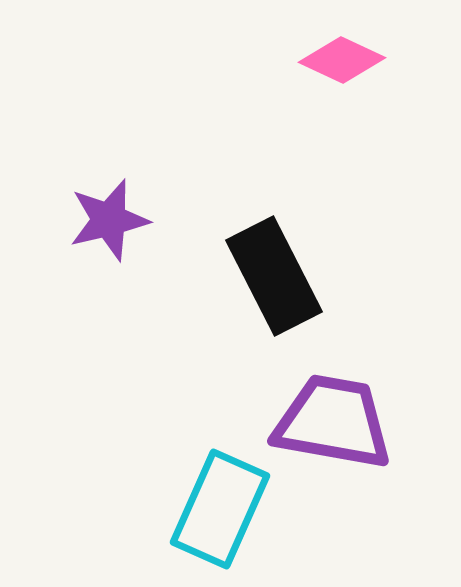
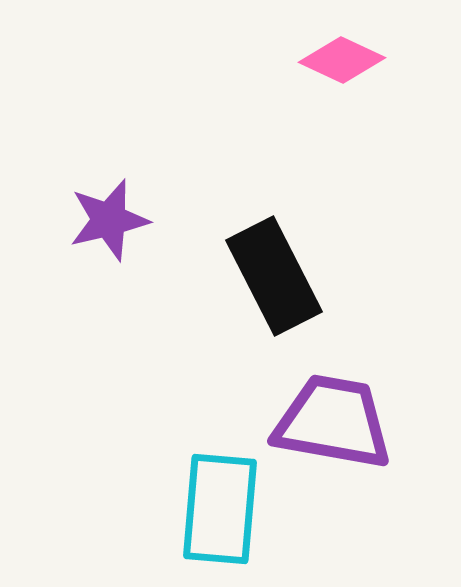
cyan rectangle: rotated 19 degrees counterclockwise
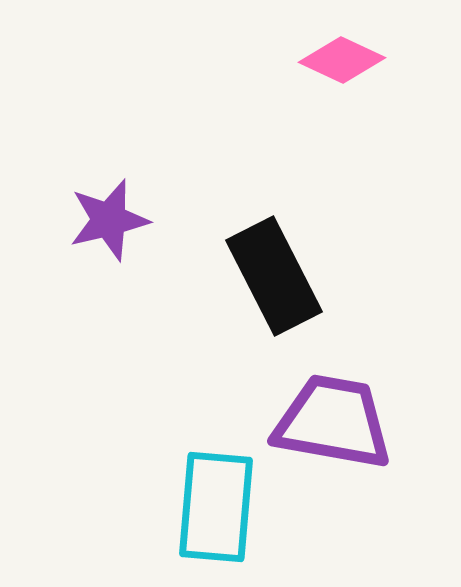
cyan rectangle: moved 4 px left, 2 px up
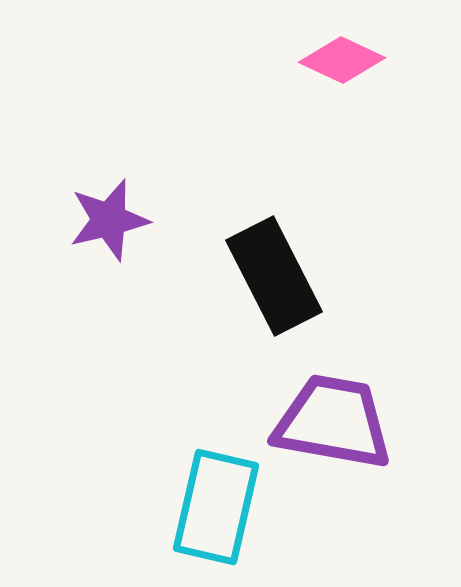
cyan rectangle: rotated 8 degrees clockwise
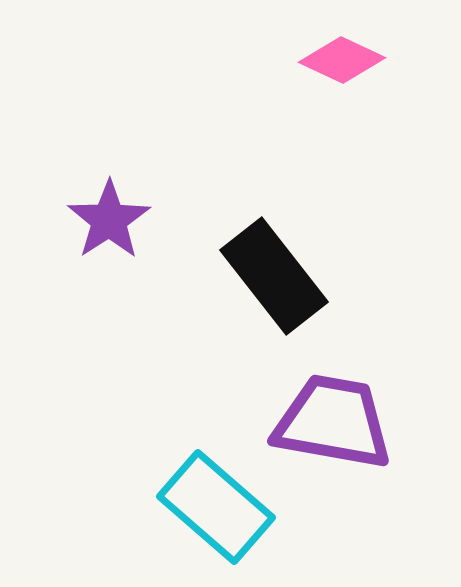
purple star: rotated 20 degrees counterclockwise
black rectangle: rotated 11 degrees counterclockwise
cyan rectangle: rotated 62 degrees counterclockwise
